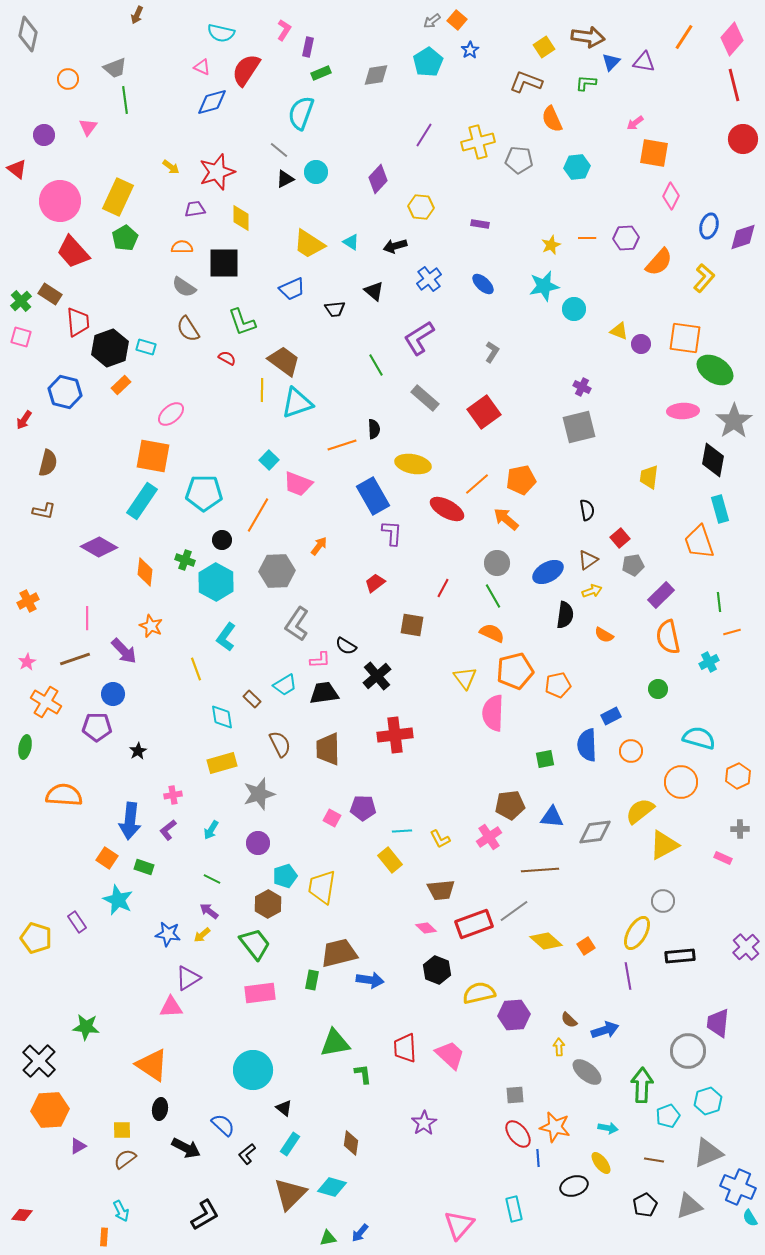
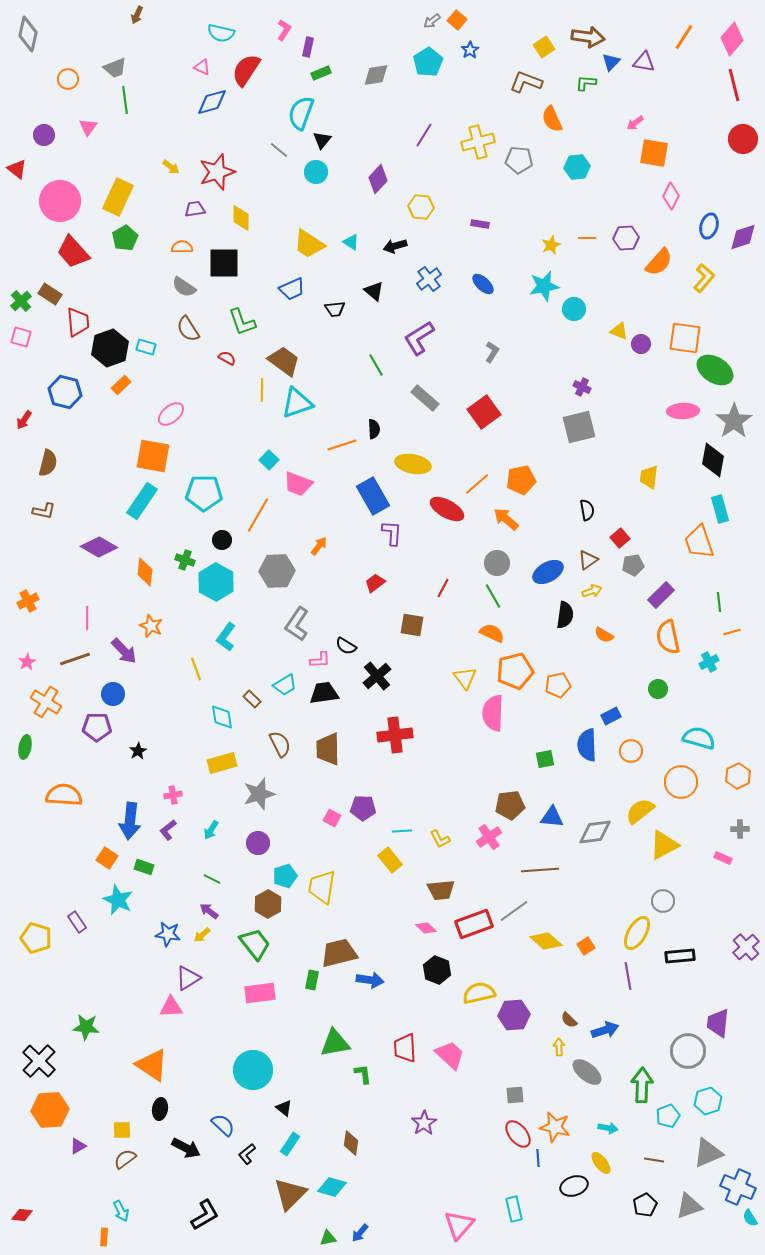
black triangle at (285, 179): moved 37 px right, 39 px up; rotated 24 degrees counterclockwise
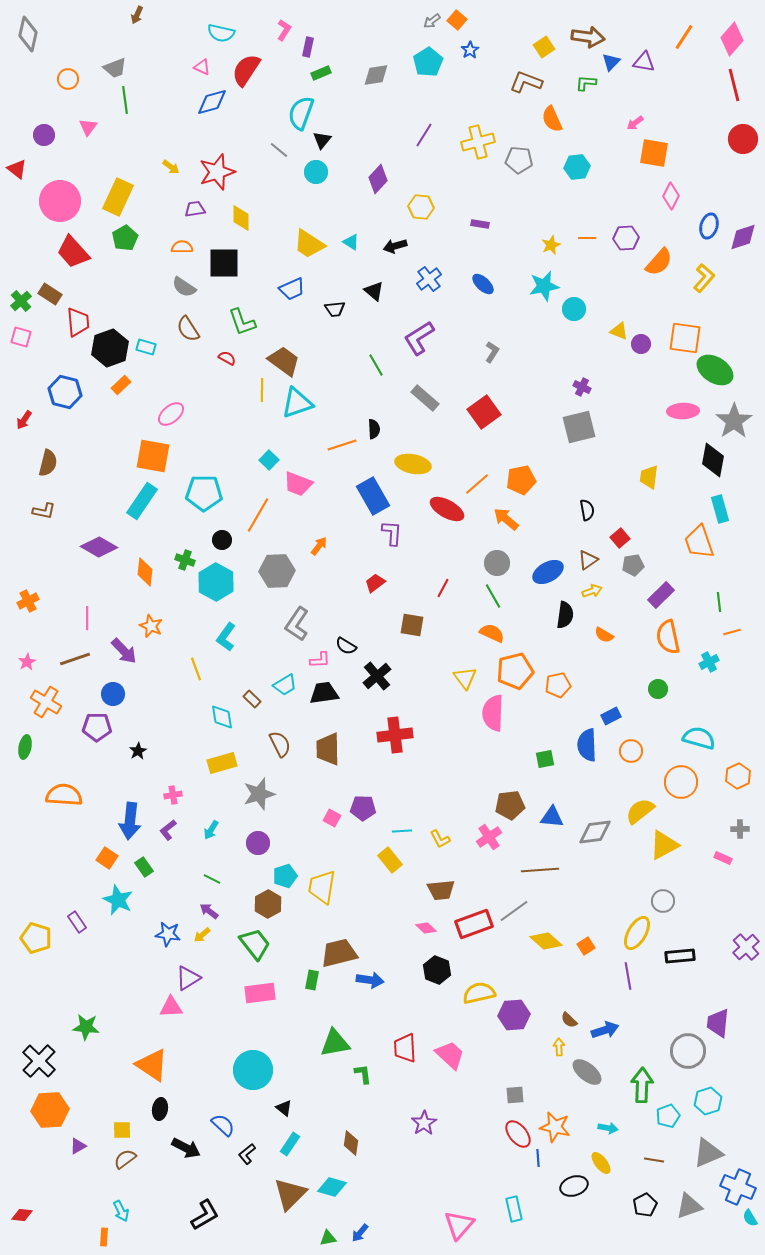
green rectangle at (144, 867): rotated 36 degrees clockwise
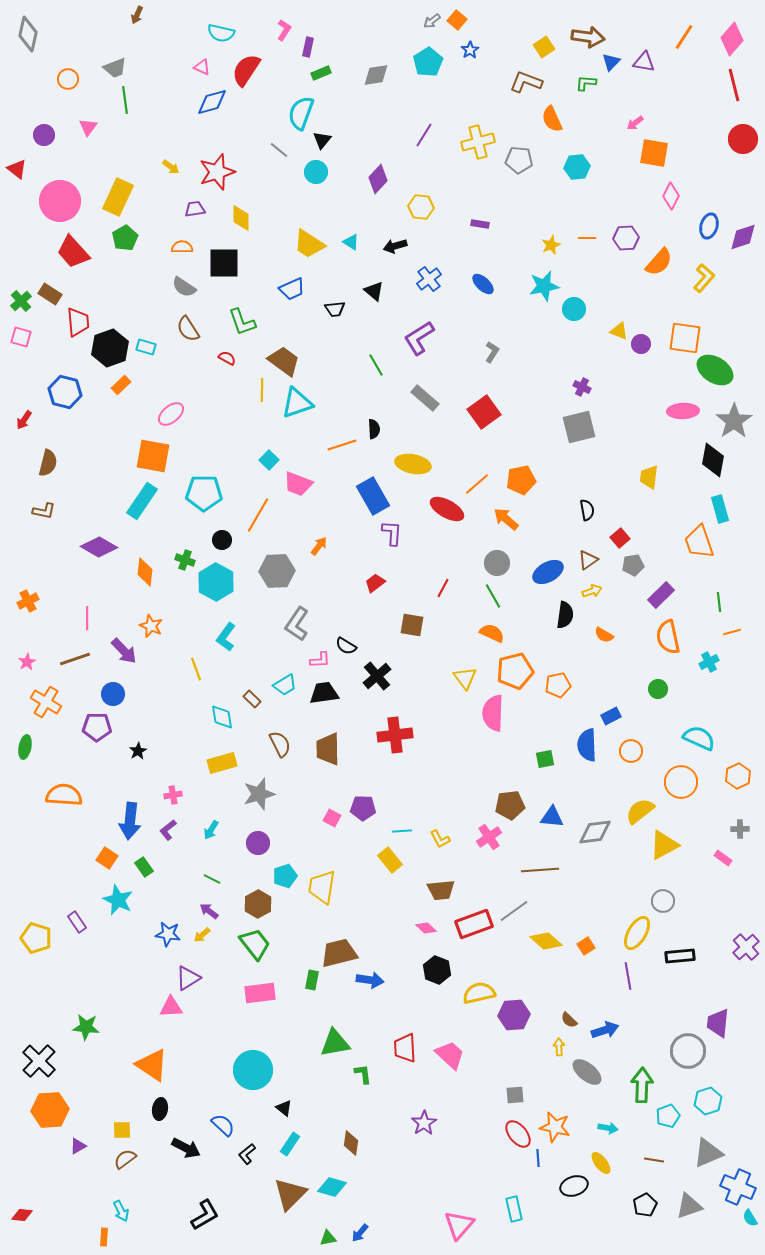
cyan semicircle at (699, 738): rotated 8 degrees clockwise
pink rectangle at (723, 858): rotated 12 degrees clockwise
brown hexagon at (268, 904): moved 10 px left
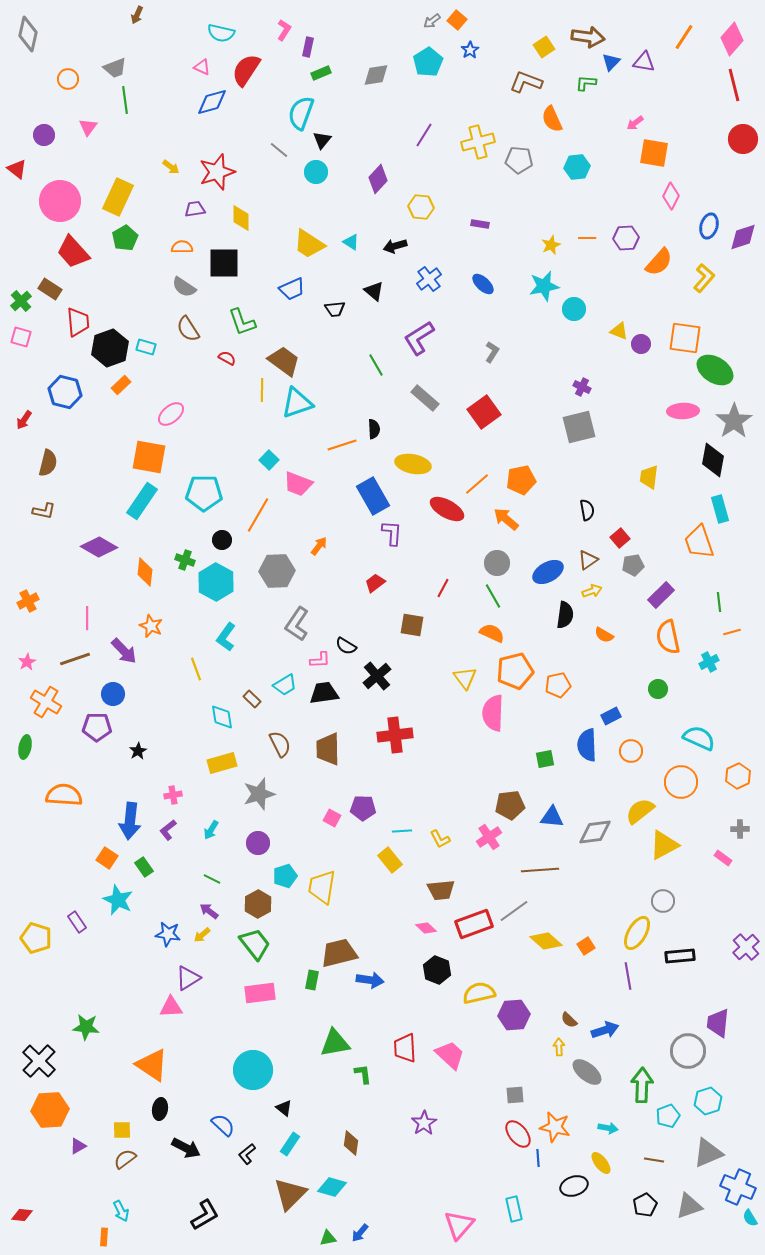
brown rectangle at (50, 294): moved 5 px up
orange square at (153, 456): moved 4 px left, 1 px down
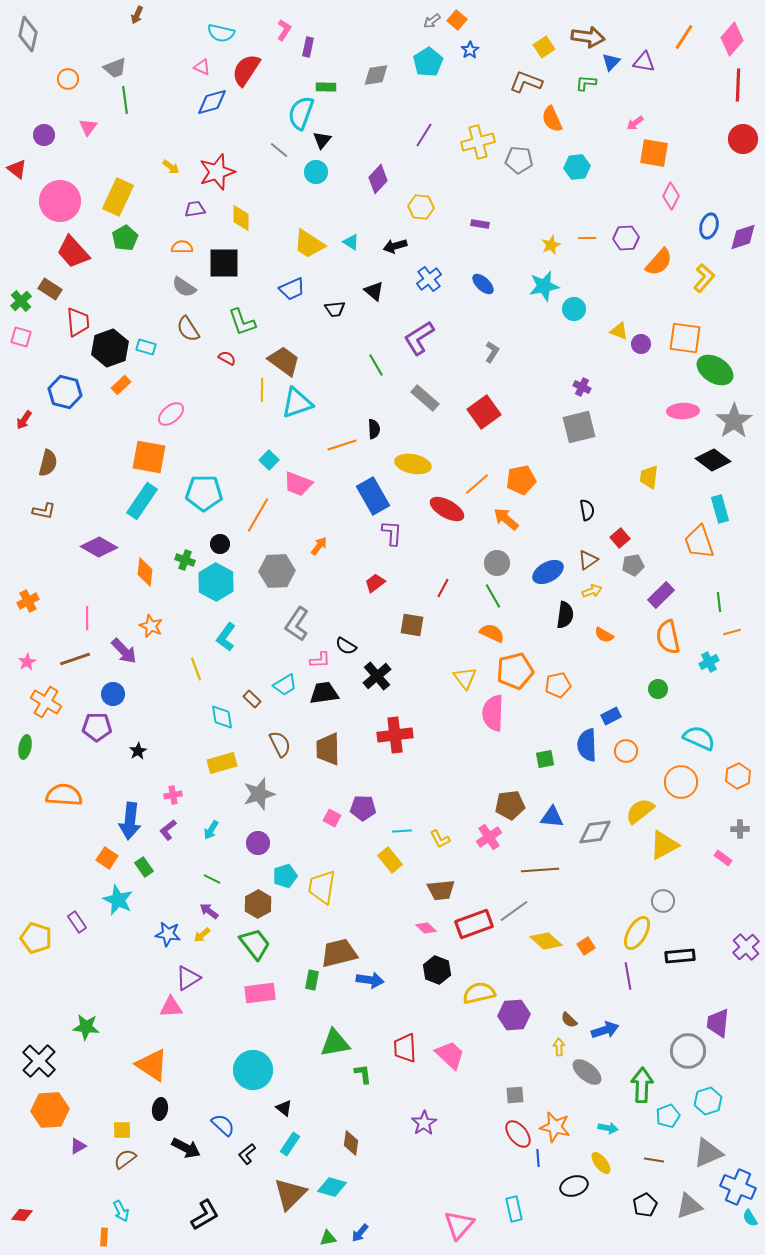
green rectangle at (321, 73): moved 5 px right, 14 px down; rotated 24 degrees clockwise
red line at (734, 85): moved 4 px right; rotated 16 degrees clockwise
black diamond at (713, 460): rotated 64 degrees counterclockwise
black circle at (222, 540): moved 2 px left, 4 px down
orange circle at (631, 751): moved 5 px left
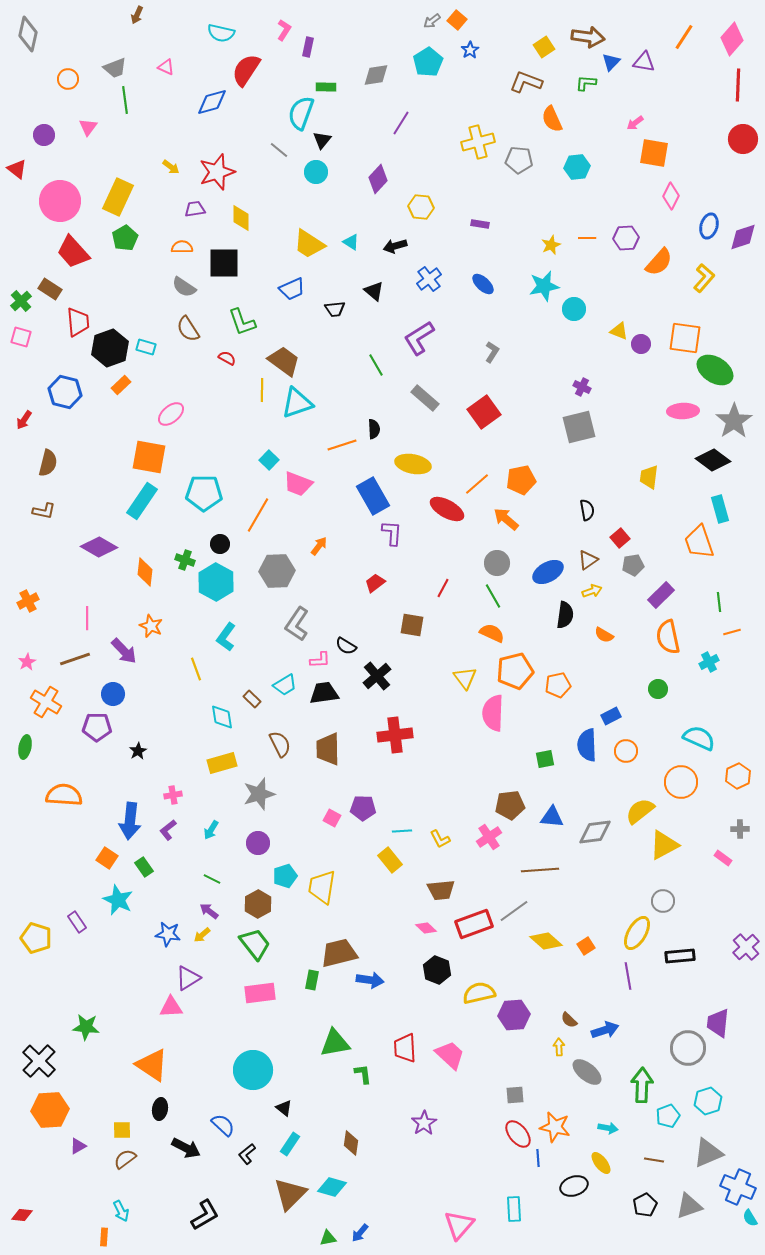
pink triangle at (202, 67): moved 36 px left
purple line at (424, 135): moved 23 px left, 12 px up
gray circle at (688, 1051): moved 3 px up
cyan rectangle at (514, 1209): rotated 10 degrees clockwise
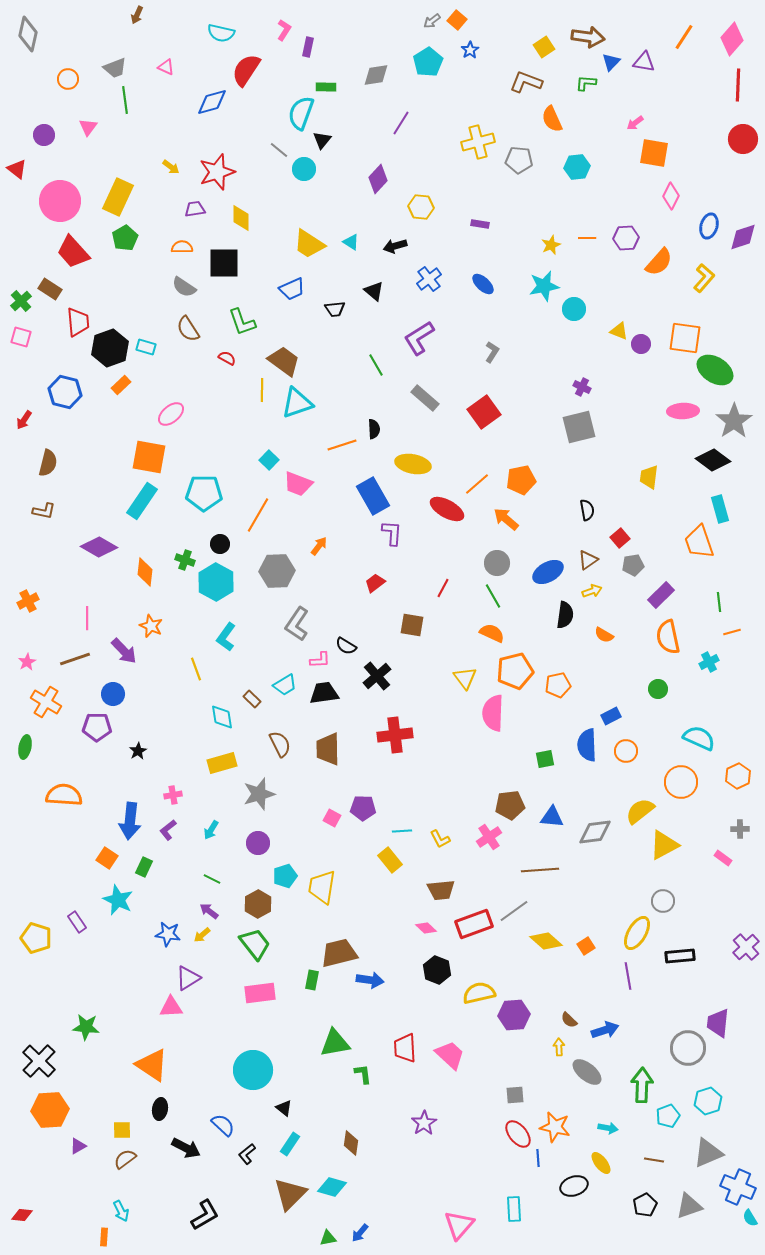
cyan circle at (316, 172): moved 12 px left, 3 px up
green rectangle at (144, 867): rotated 60 degrees clockwise
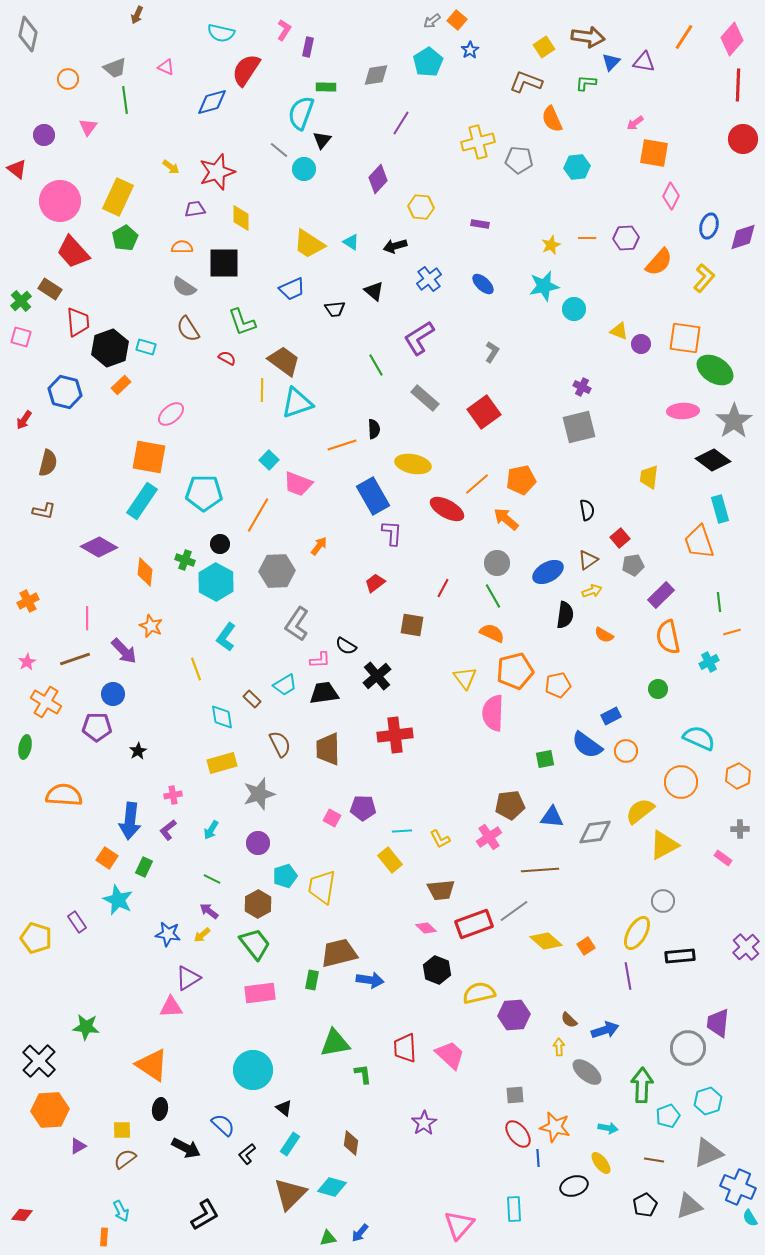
blue semicircle at (587, 745): rotated 52 degrees counterclockwise
